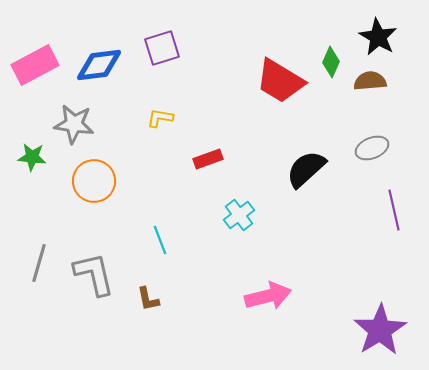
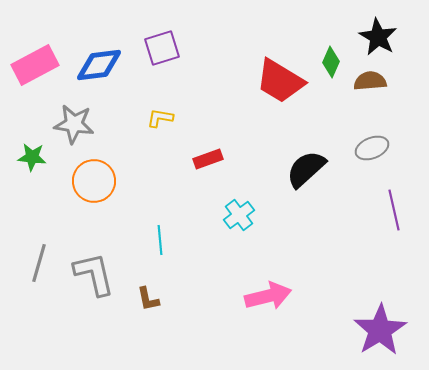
cyan line: rotated 16 degrees clockwise
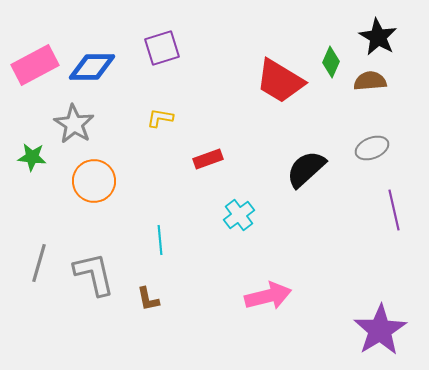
blue diamond: moved 7 px left, 2 px down; rotated 6 degrees clockwise
gray star: rotated 24 degrees clockwise
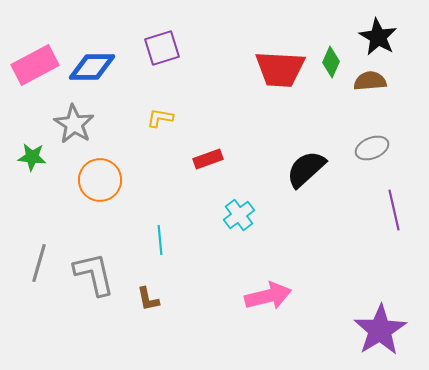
red trapezoid: moved 12 px up; rotated 28 degrees counterclockwise
orange circle: moved 6 px right, 1 px up
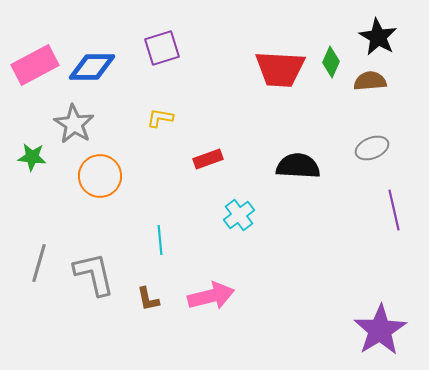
black semicircle: moved 8 px left, 3 px up; rotated 45 degrees clockwise
orange circle: moved 4 px up
pink arrow: moved 57 px left
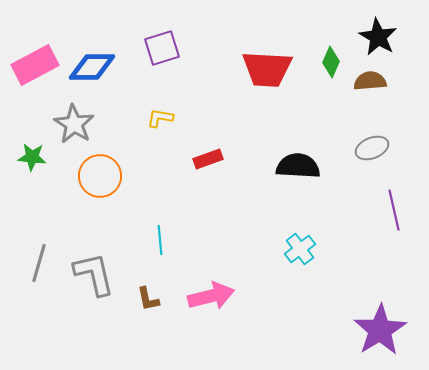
red trapezoid: moved 13 px left
cyan cross: moved 61 px right, 34 px down
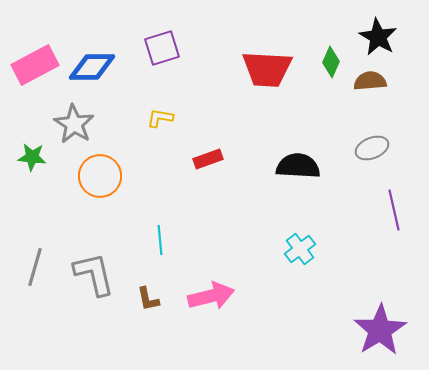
gray line: moved 4 px left, 4 px down
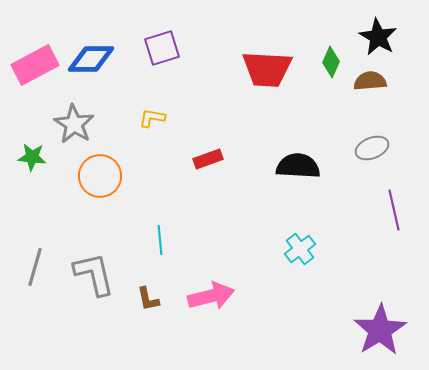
blue diamond: moved 1 px left, 8 px up
yellow L-shape: moved 8 px left
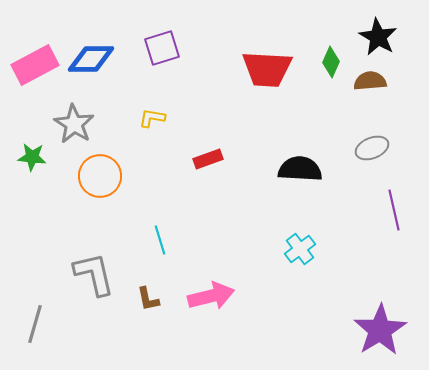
black semicircle: moved 2 px right, 3 px down
cyan line: rotated 12 degrees counterclockwise
gray line: moved 57 px down
